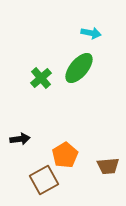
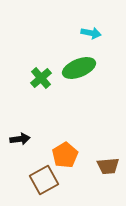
green ellipse: rotated 28 degrees clockwise
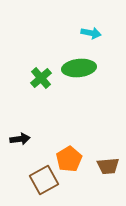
green ellipse: rotated 16 degrees clockwise
orange pentagon: moved 4 px right, 4 px down
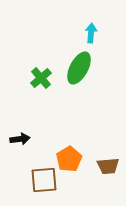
cyan arrow: rotated 96 degrees counterclockwise
green ellipse: rotated 56 degrees counterclockwise
brown square: rotated 24 degrees clockwise
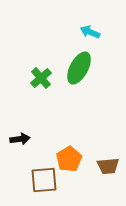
cyan arrow: moved 1 px left, 1 px up; rotated 72 degrees counterclockwise
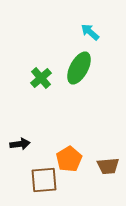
cyan arrow: rotated 18 degrees clockwise
black arrow: moved 5 px down
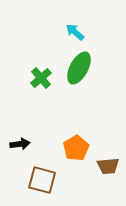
cyan arrow: moved 15 px left
orange pentagon: moved 7 px right, 11 px up
brown square: moved 2 px left; rotated 20 degrees clockwise
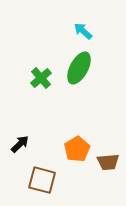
cyan arrow: moved 8 px right, 1 px up
black arrow: rotated 36 degrees counterclockwise
orange pentagon: moved 1 px right, 1 px down
brown trapezoid: moved 4 px up
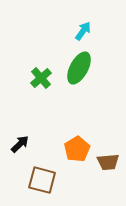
cyan arrow: rotated 84 degrees clockwise
